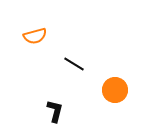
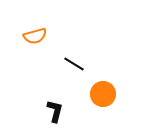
orange circle: moved 12 px left, 4 px down
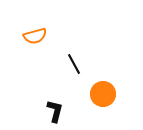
black line: rotated 30 degrees clockwise
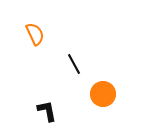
orange semicircle: moved 2 px up; rotated 100 degrees counterclockwise
black L-shape: moved 8 px left; rotated 25 degrees counterclockwise
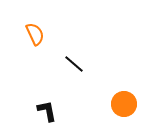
black line: rotated 20 degrees counterclockwise
orange circle: moved 21 px right, 10 px down
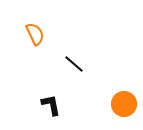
black L-shape: moved 4 px right, 6 px up
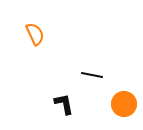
black line: moved 18 px right, 11 px down; rotated 30 degrees counterclockwise
black L-shape: moved 13 px right, 1 px up
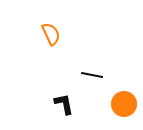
orange semicircle: moved 16 px right
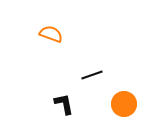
orange semicircle: rotated 45 degrees counterclockwise
black line: rotated 30 degrees counterclockwise
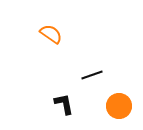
orange semicircle: rotated 15 degrees clockwise
orange circle: moved 5 px left, 2 px down
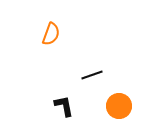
orange semicircle: rotated 75 degrees clockwise
black L-shape: moved 2 px down
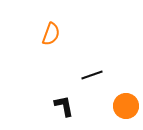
orange circle: moved 7 px right
